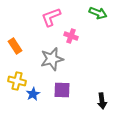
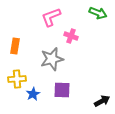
orange rectangle: rotated 42 degrees clockwise
yellow cross: moved 2 px up; rotated 18 degrees counterclockwise
black arrow: rotated 112 degrees counterclockwise
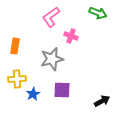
pink L-shape: rotated 15 degrees counterclockwise
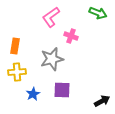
yellow cross: moved 7 px up
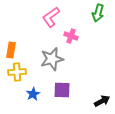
green arrow: rotated 84 degrees clockwise
orange rectangle: moved 4 px left, 4 px down
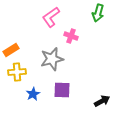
orange rectangle: rotated 49 degrees clockwise
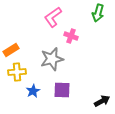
pink L-shape: moved 2 px right
blue star: moved 3 px up
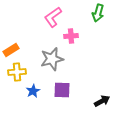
pink cross: rotated 24 degrees counterclockwise
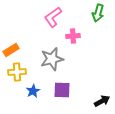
pink cross: moved 2 px right
